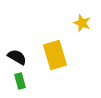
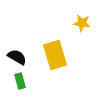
yellow star: rotated 12 degrees counterclockwise
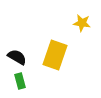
yellow rectangle: rotated 36 degrees clockwise
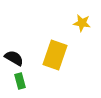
black semicircle: moved 3 px left, 1 px down
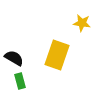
yellow rectangle: moved 2 px right
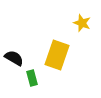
yellow star: rotated 12 degrees clockwise
green rectangle: moved 12 px right, 3 px up
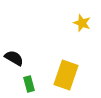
yellow rectangle: moved 9 px right, 20 px down
green rectangle: moved 3 px left, 6 px down
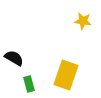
yellow star: moved 1 px right, 2 px up; rotated 12 degrees counterclockwise
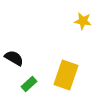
green rectangle: rotated 63 degrees clockwise
